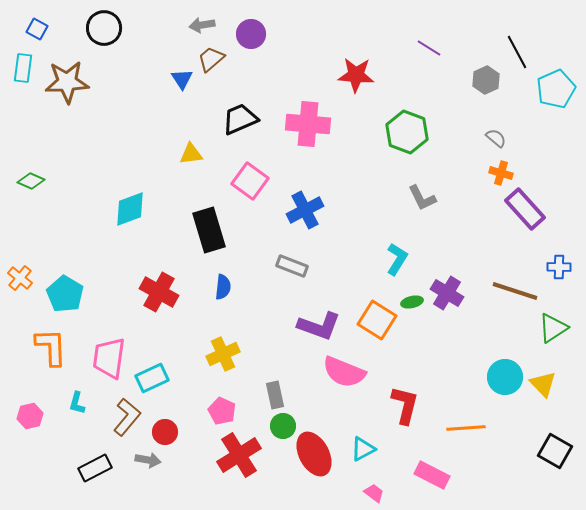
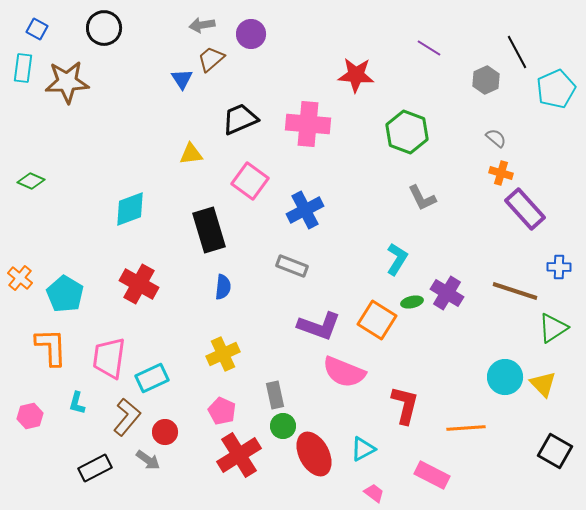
red cross at (159, 292): moved 20 px left, 8 px up
gray arrow at (148, 460): rotated 25 degrees clockwise
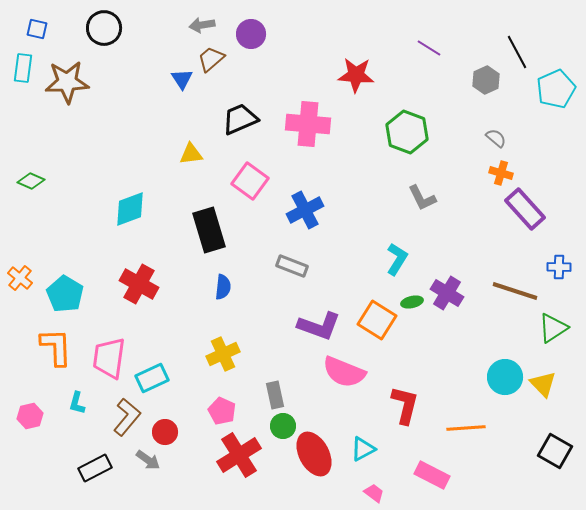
blue square at (37, 29): rotated 15 degrees counterclockwise
orange L-shape at (51, 347): moved 5 px right
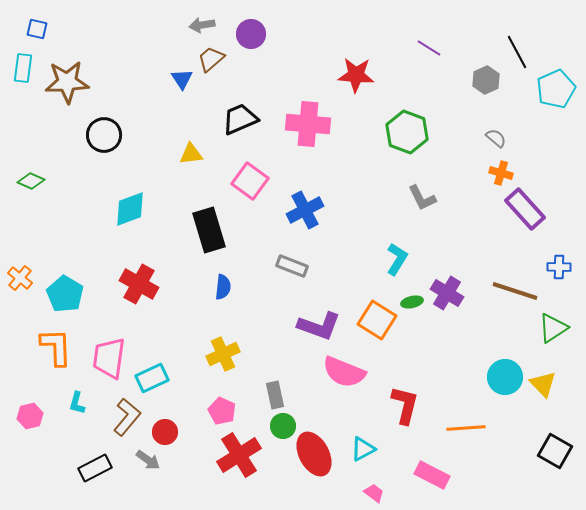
black circle at (104, 28): moved 107 px down
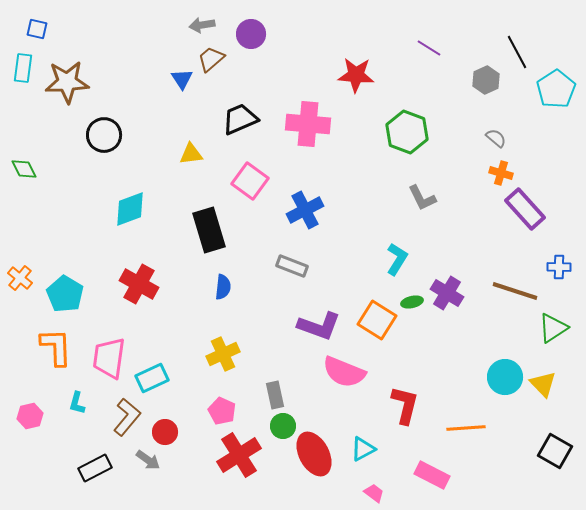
cyan pentagon at (556, 89): rotated 9 degrees counterclockwise
green diamond at (31, 181): moved 7 px left, 12 px up; rotated 40 degrees clockwise
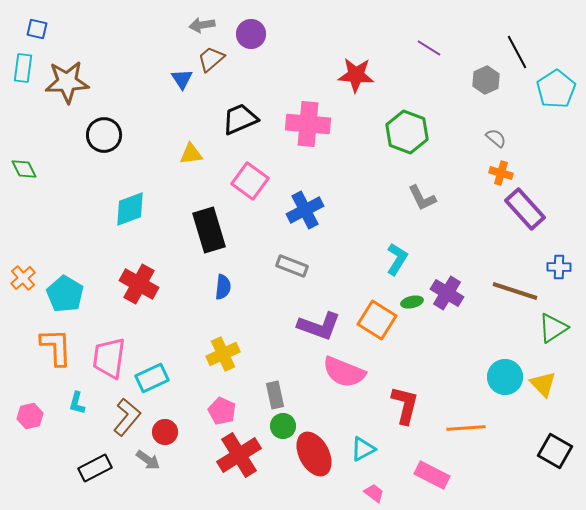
orange cross at (20, 278): moved 3 px right; rotated 10 degrees clockwise
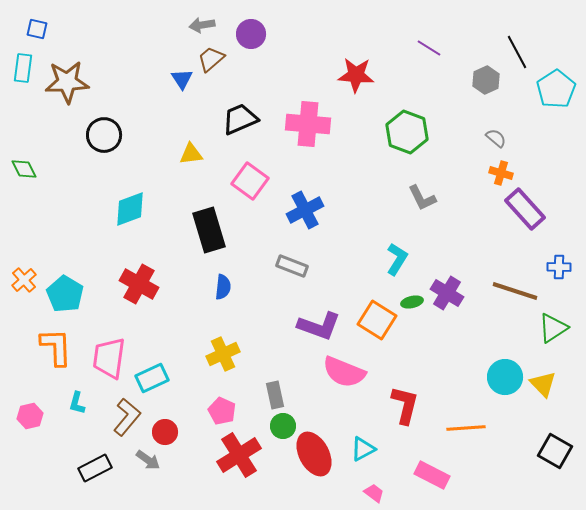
orange cross at (23, 278): moved 1 px right, 2 px down
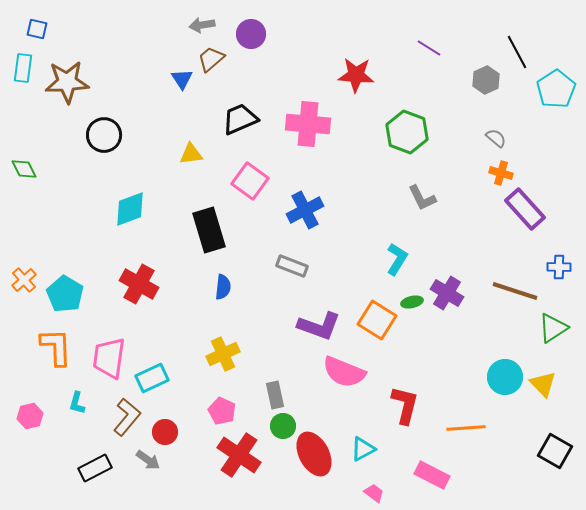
red cross at (239, 455): rotated 24 degrees counterclockwise
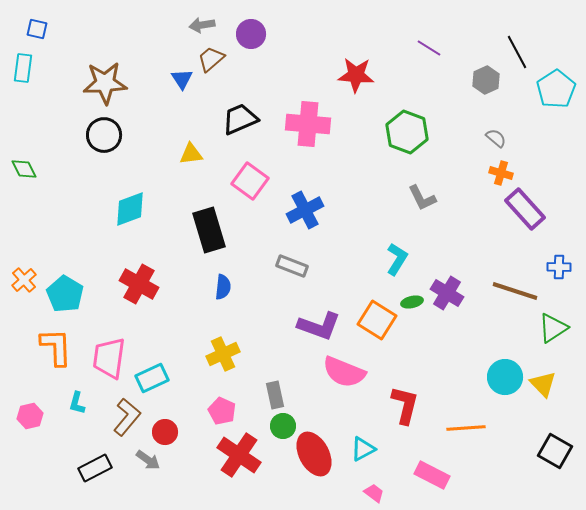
brown star at (67, 82): moved 38 px right, 1 px down
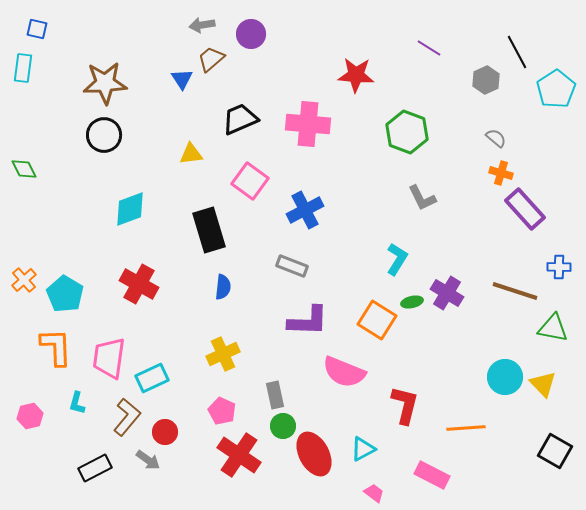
purple L-shape at (319, 326): moved 11 px left, 5 px up; rotated 18 degrees counterclockwise
green triangle at (553, 328): rotated 44 degrees clockwise
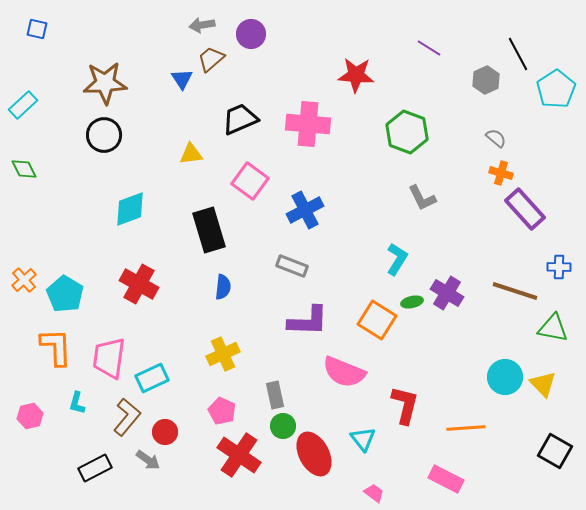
black line at (517, 52): moved 1 px right, 2 px down
cyan rectangle at (23, 68): moved 37 px down; rotated 40 degrees clockwise
cyan triangle at (363, 449): moved 10 px up; rotated 40 degrees counterclockwise
pink rectangle at (432, 475): moved 14 px right, 4 px down
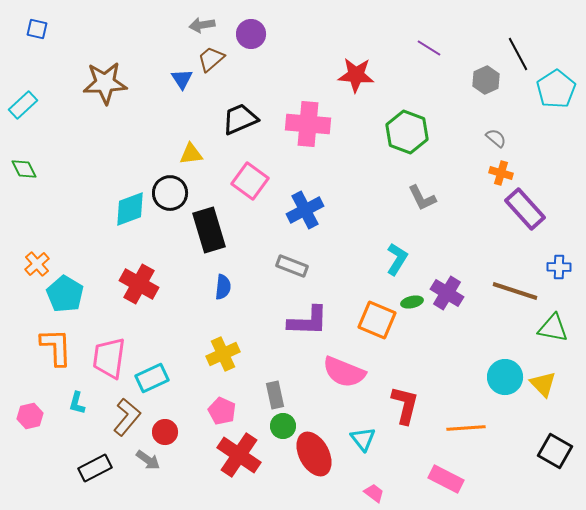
black circle at (104, 135): moved 66 px right, 58 px down
orange cross at (24, 280): moved 13 px right, 16 px up
orange square at (377, 320): rotated 9 degrees counterclockwise
